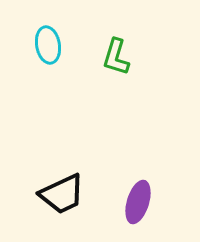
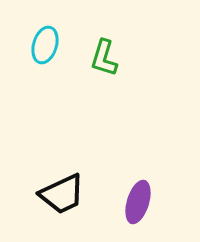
cyan ellipse: moved 3 px left; rotated 27 degrees clockwise
green L-shape: moved 12 px left, 1 px down
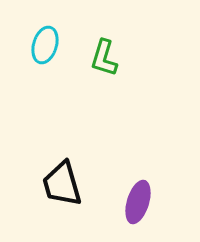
black trapezoid: moved 10 px up; rotated 99 degrees clockwise
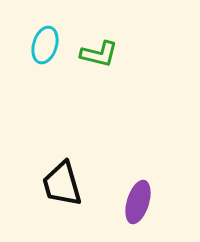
green L-shape: moved 5 px left, 4 px up; rotated 93 degrees counterclockwise
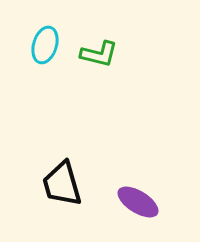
purple ellipse: rotated 75 degrees counterclockwise
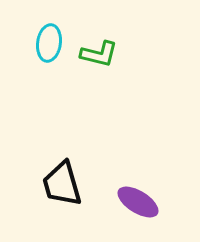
cyan ellipse: moved 4 px right, 2 px up; rotated 9 degrees counterclockwise
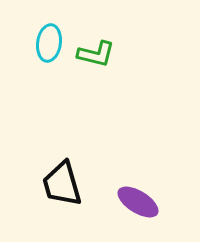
green L-shape: moved 3 px left
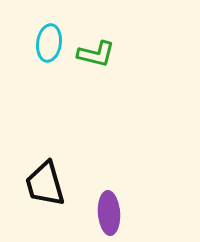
black trapezoid: moved 17 px left
purple ellipse: moved 29 px left, 11 px down; rotated 54 degrees clockwise
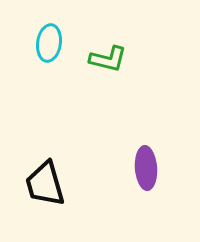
green L-shape: moved 12 px right, 5 px down
purple ellipse: moved 37 px right, 45 px up
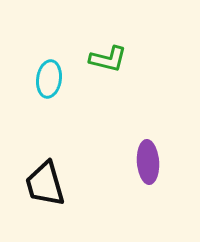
cyan ellipse: moved 36 px down
purple ellipse: moved 2 px right, 6 px up
